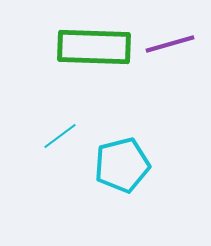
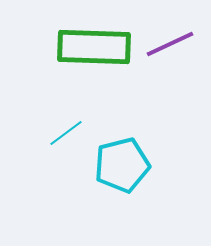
purple line: rotated 9 degrees counterclockwise
cyan line: moved 6 px right, 3 px up
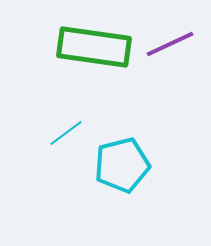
green rectangle: rotated 6 degrees clockwise
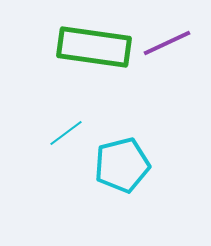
purple line: moved 3 px left, 1 px up
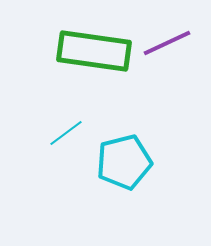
green rectangle: moved 4 px down
cyan pentagon: moved 2 px right, 3 px up
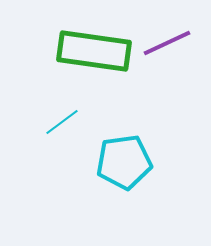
cyan line: moved 4 px left, 11 px up
cyan pentagon: rotated 6 degrees clockwise
